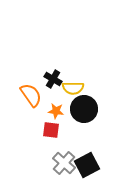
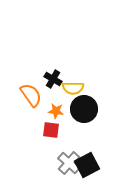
gray cross: moved 5 px right
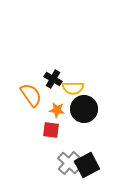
orange star: moved 1 px right, 1 px up
